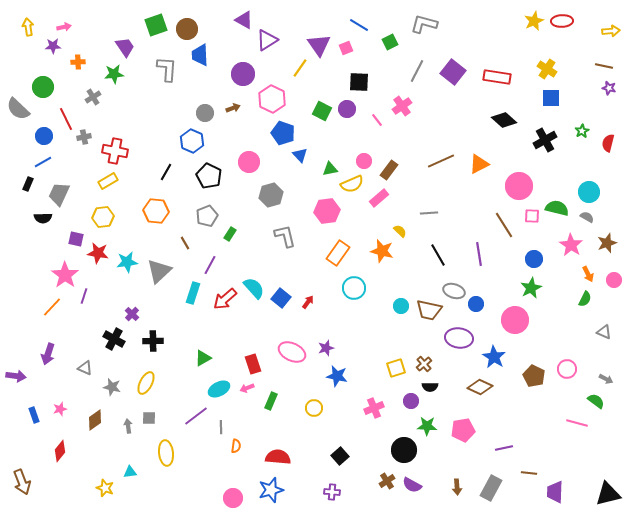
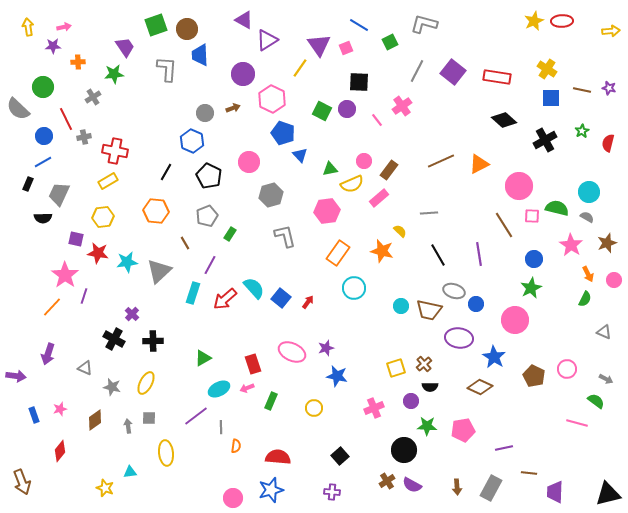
brown line at (604, 66): moved 22 px left, 24 px down
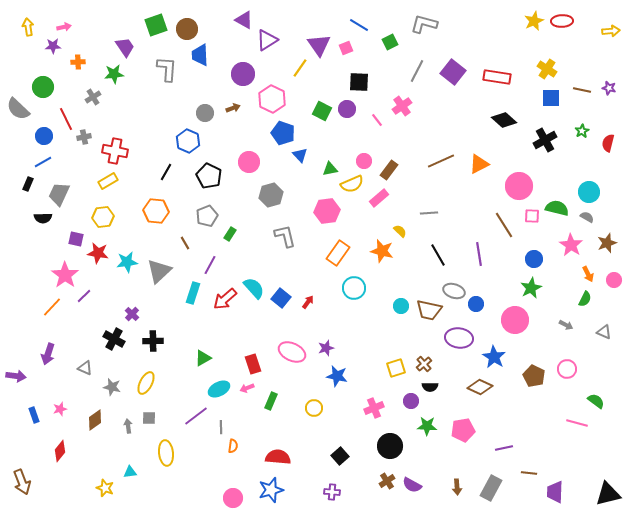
blue hexagon at (192, 141): moved 4 px left
purple line at (84, 296): rotated 28 degrees clockwise
gray arrow at (606, 379): moved 40 px left, 54 px up
orange semicircle at (236, 446): moved 3 px left
black circle at (404, 450): moved 14 px left, 4 px up
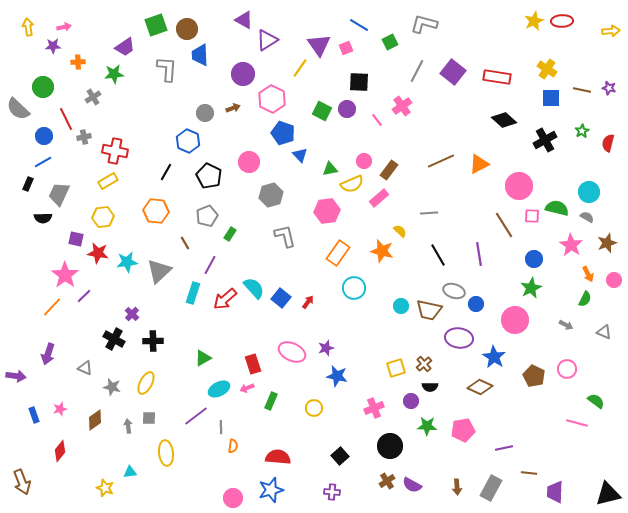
purple trapezoid at (125, 47): rotated 90 degrees clockwise
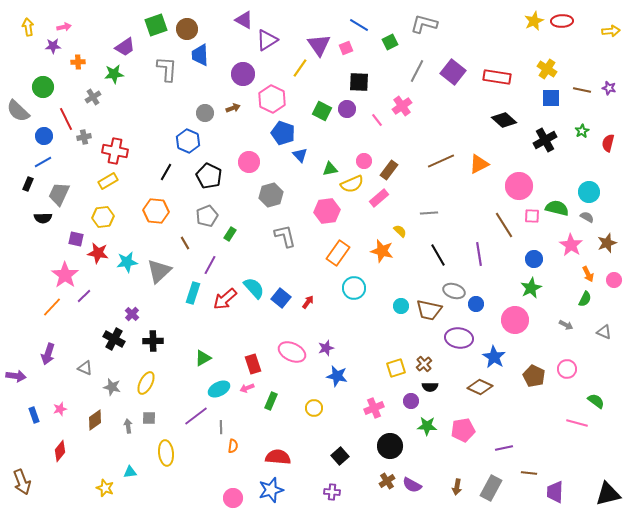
gray semicircle at (18, 109): moved 2 px down
brown arrow at (457, 487): rotated 14 degrees clockwise
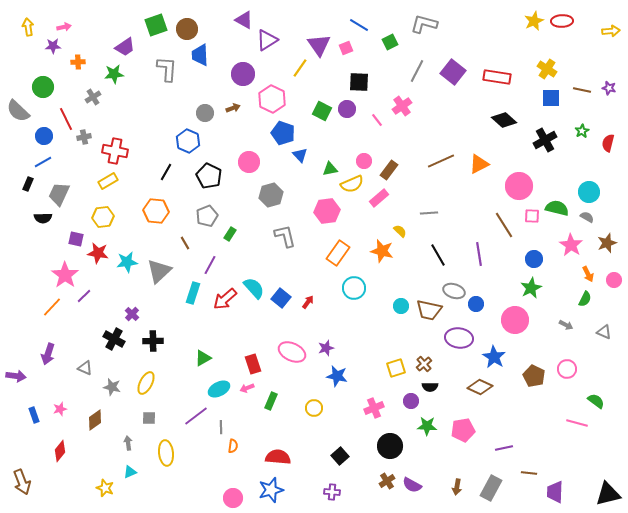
gray arrow at (128, 426): moved 17 px down
cyan triangle at (130, 472): rotated 16 degrees counterclockwise
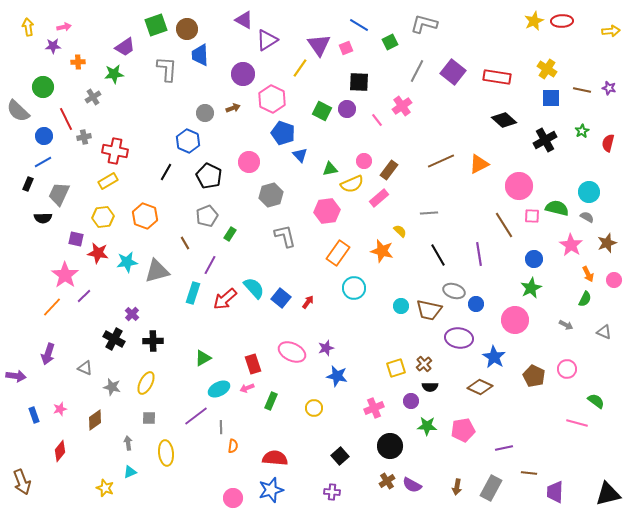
orange hexagon at (156, 211): moved 11 px left, 5 px down; rotated 15 degrees clockwise
gray triangle at (159, 271): moved 2 px left; rotated 28 degrees clockwise
red semicircle at (278, 457): moved 3 px left, 1 px down
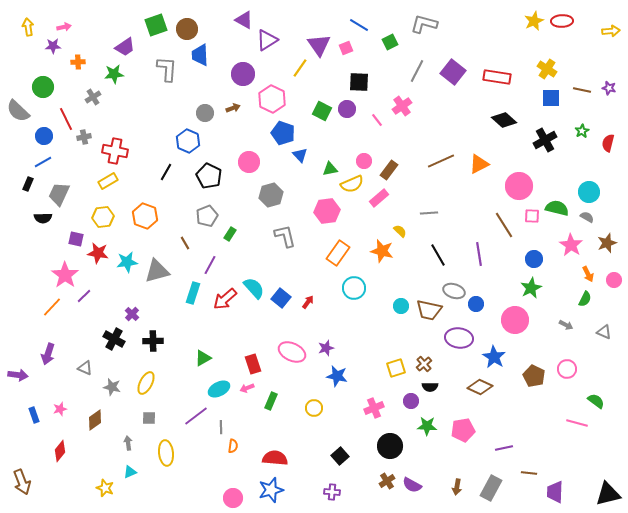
purple arrow at (16, 376): moved 2 px right, 1 px up
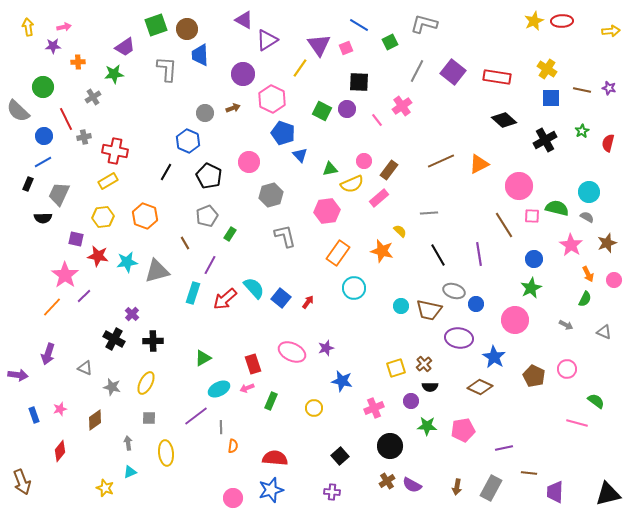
red star at (98, 253): moved 3 px down
blue star at (337, 376): moved 5 px right, 5 px down
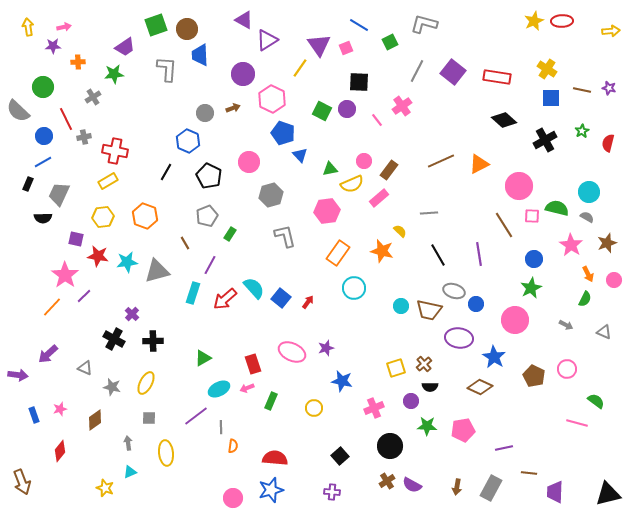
purple arrow at (48, 354): rotated 30 degrees clockwise
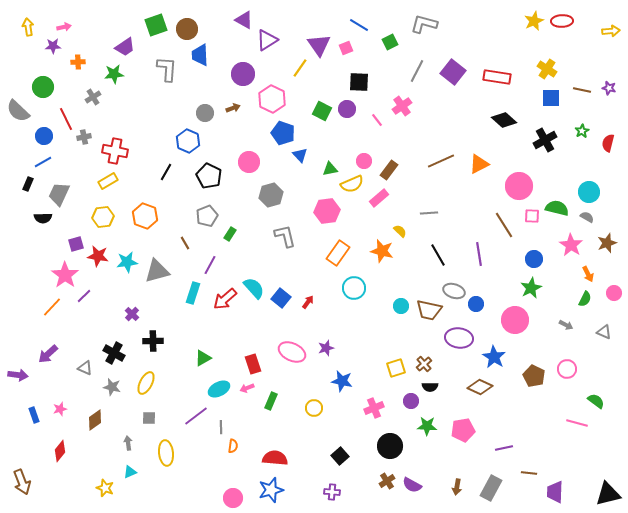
purple square at (76, 239): moved 5 px down; rotated 28 degrees counterclockwise
pink circle at (614, 280): moved 13 px down
black cross at (114, 339): moved 14 px down
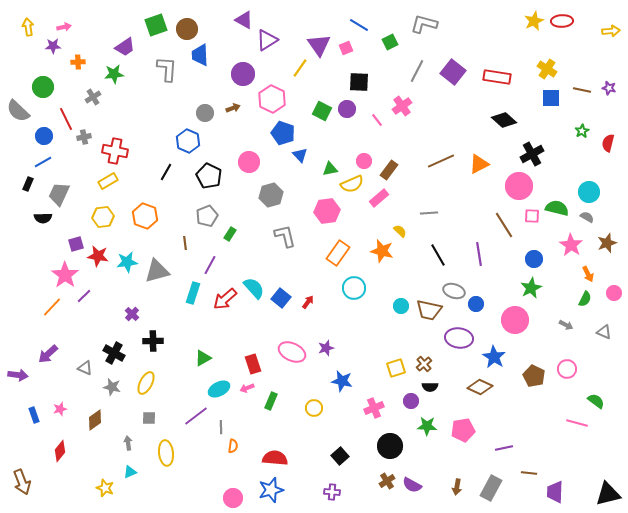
black cross at (545, 140): moved 13 px left, 14 px down
brown line at (185, 243): rotated 24 degrees clockwise
